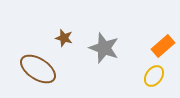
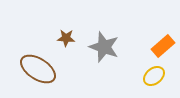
brown star: moved 2 px right; rotated 12 degrees counterclockwise
gray star: moved 1 px up
yellow ellipse: rotated 15 degrees clockwise
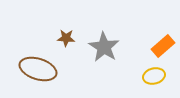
gray star: rotated 12 degrees clockwise
brown ellipse: rotated 15 degrees counterclockwise
yellow ellipse: rotated 25 degrees clockwise
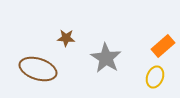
gray star: moved 2 px right, 11 px down
yellow ellipse: moved 1 px right, 1 px down; rotated 55 degrees counterclockwise
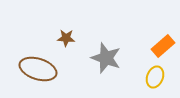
gray star: rotated 12 degrees counterclockwise
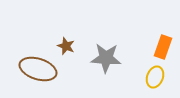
brown star: moved 8 px down; rotated 18 degrees clockwise
orange rectangle: moved 1 px down; rotated 30 degrees counterclockwise
gray star: rotated 16 degrees counterclockwise
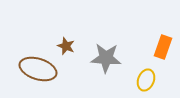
yellow ellipse: moved 9 px left, 3 px down
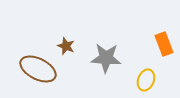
orange rectangle: moved 1 px right, 3 px up; rotated 40 degrees counterclockwise
brown ellipse: rotated 9 degrees clockwise
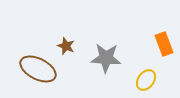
yellow ellipse: rotated 15 degrees clockwise
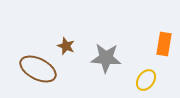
orange rectangle: rotated 30 degrees clockwise
